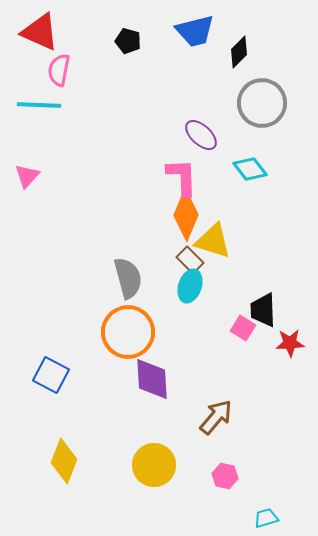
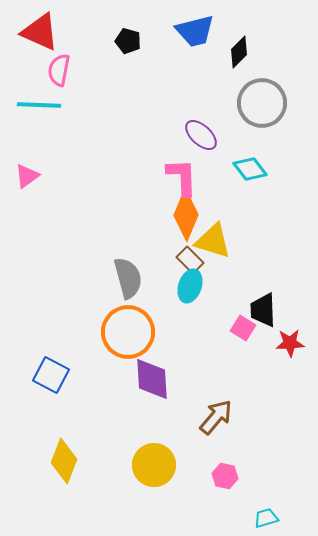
pink triangle: rotated 12 degrees clockwise
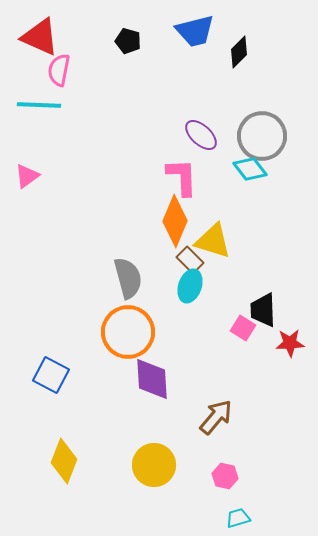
red triangle: moved 5 px down
gray circle: moved 33 px down
orange diamond: moved 11 px left, 6 px down
cyan trapezoid: moved 28 px left
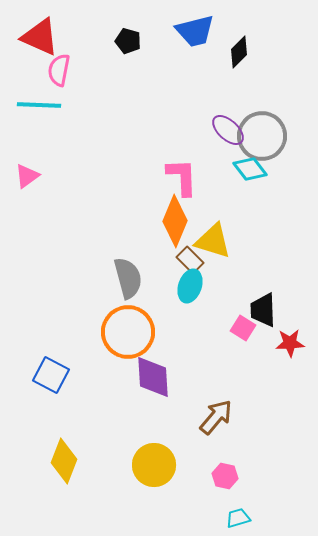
purple ellipse: moved 27 px right, 5 px up
purple diamond: moved 1 px right, 2 px up
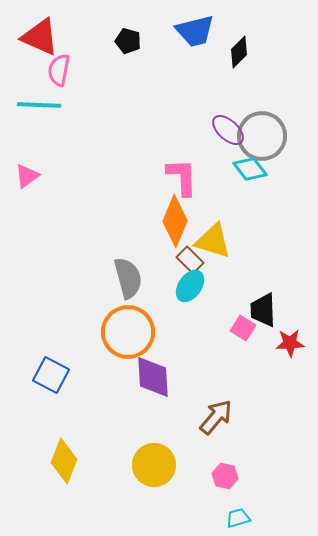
cyan ellipse: rotated 16 degrees clockwise
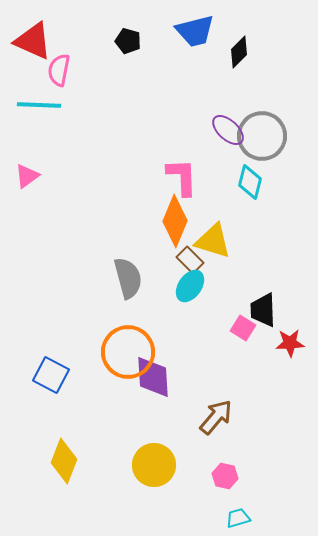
red triangle: moved 7 px left, 4 px down
cyan diamond: moved 13 px down; rotated 52 degrees clockwise
orange circle: moved 20 px down
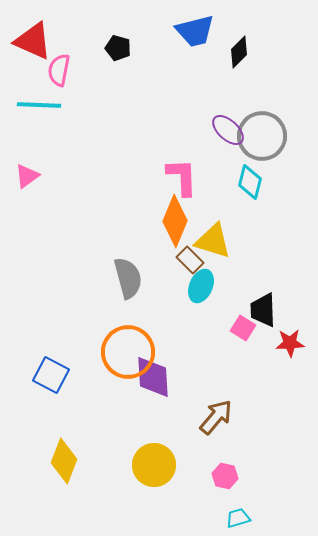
black pentagon: moved 10 px left, 7 px down
cyan ellipse: moved 11 px right; rotated 12 degrees counterclockwise
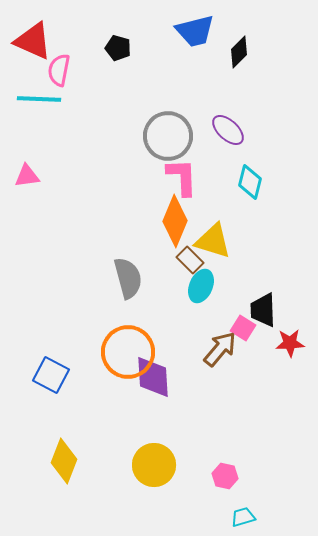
cyan line: moved 6 px up
gray circle: moved 94 px left
pink triangle: rotated 28 degrees clockwise
brown arrow: moved 4 px right, 68 px up
cyan trapezoid: moved 5 px right, 1 px up
